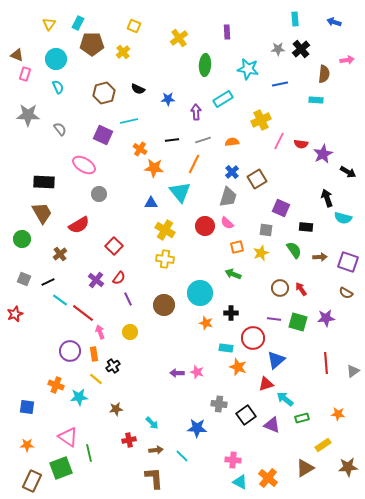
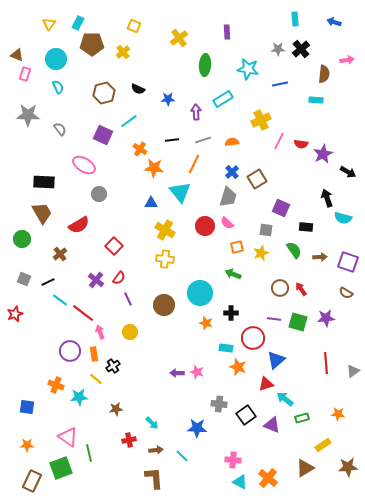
cyan line at (129, 121): rotated 24 degrees counterclockwise
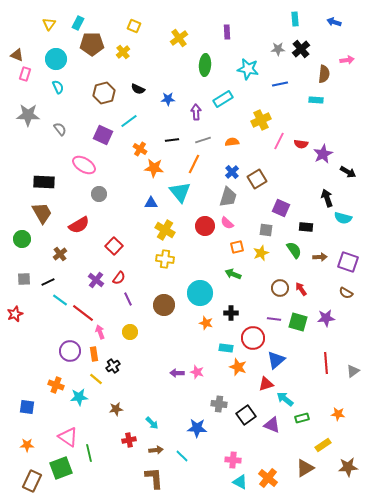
gray square at (24, 279): rotated 24 degrees counterclockwise
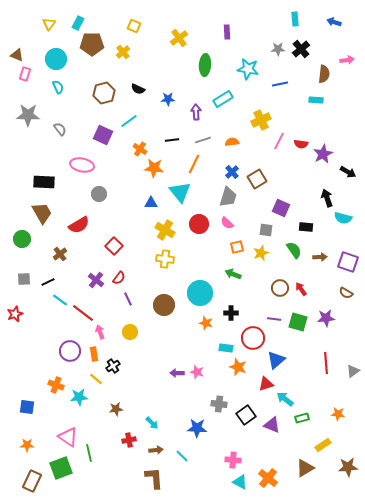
pink ellipse at (84, 165): moved 2 px left; rotated 20 degrees counterclockwise
red circle at (205, 226): moved 6 px left, 2 px up
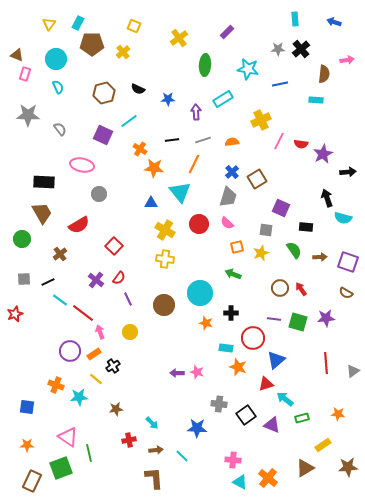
purple rectangle at (227, 32): rotated 48 degrees clockwise
black arrow at (348, 172): rotated 35 degrees counterclockwise
orange rectangle at (94, 354): rotated 64 degrees clockwise
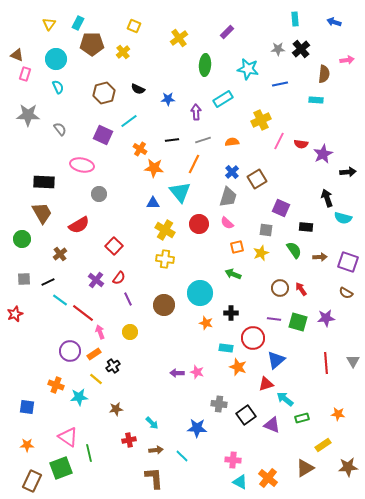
blue triangle at (151, 203): moved 2 px right
gray triangle at (353, 371): moved 10 px up; rotated 24 degrees counterclockwise
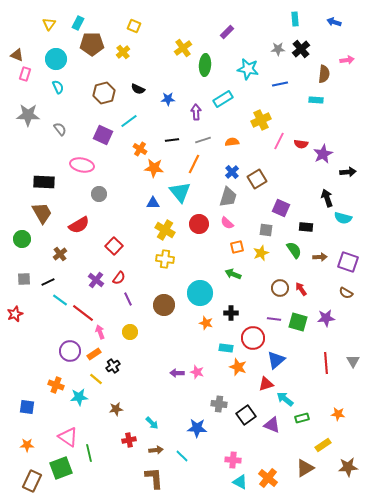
yellow cross at (179, 38): moved 4 px right, 10 px down
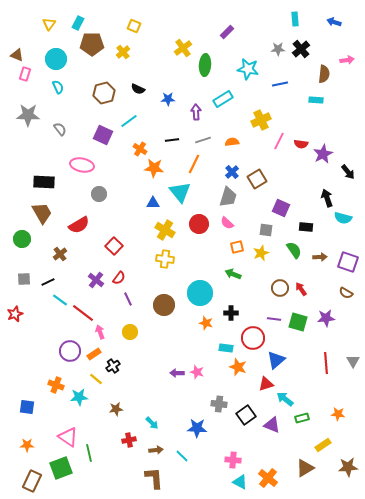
black arrow at (348, 172): rotated 56 degrees clockwise
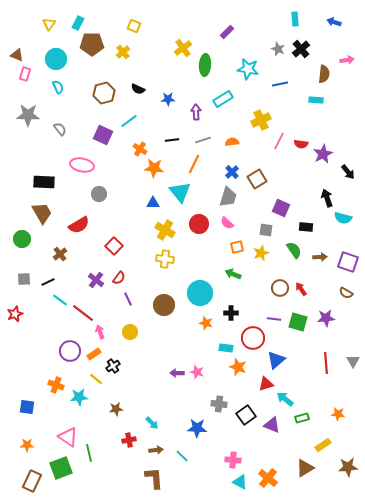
gray star at (278, 49): rotated 24 degrees clockwise
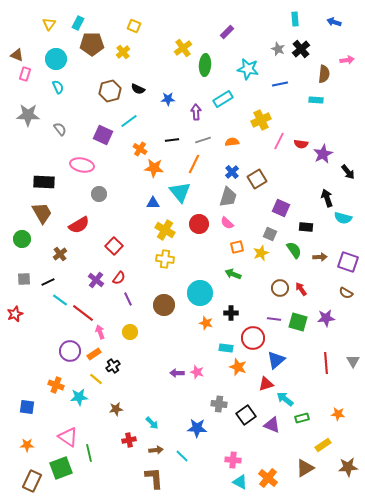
brown hexagon at (104, 93): moved 6 px right, 2 px up
gray square at (266, 230): moved 4 px right, 4 px down; rotated 16 degrees clockwise
